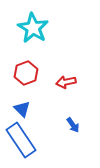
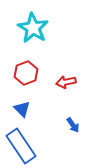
blue rectangle: moved 6 px down
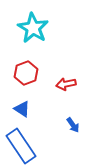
red arrow: moved 2 px down
blue triangle: rotated 12 degrees counterclockwise
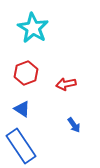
blue arrow: moved 1 px right
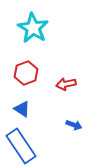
blue arrow: rotated 35 degrees counterclockwise
